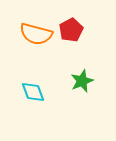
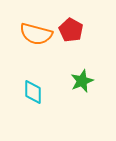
red pentagon: rotated 15 degrees counterclockwise
cyan diamond: rotated 20 degrees clockwise
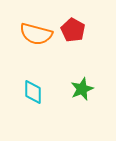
red pentagon: moved 2 px right
green star: moved 8 px down
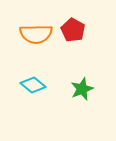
orange semicircle: rotated 16 degrees counterclockwise
cyan diamond: moved 7 px up; rotated 50 degrees counterclockwise
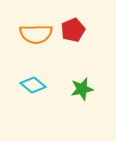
red pentagon: rotated 20 degrees clockwise
green star: rotated 10 degrees clockwise
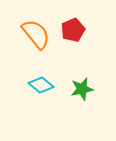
orange semicircle: rotated 128 degrees counterclockwise
cyan diamond: moved 8 px right
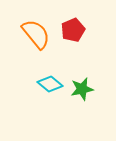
cyan diamond: moved 9 px right, 1 px up
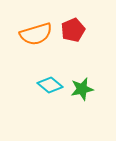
orange semicircle: rotated 112 degrees clockwise
cyan diamond: moved 1 px down
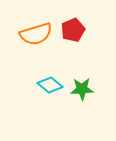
green star: rotated 10 degrees clockwise
